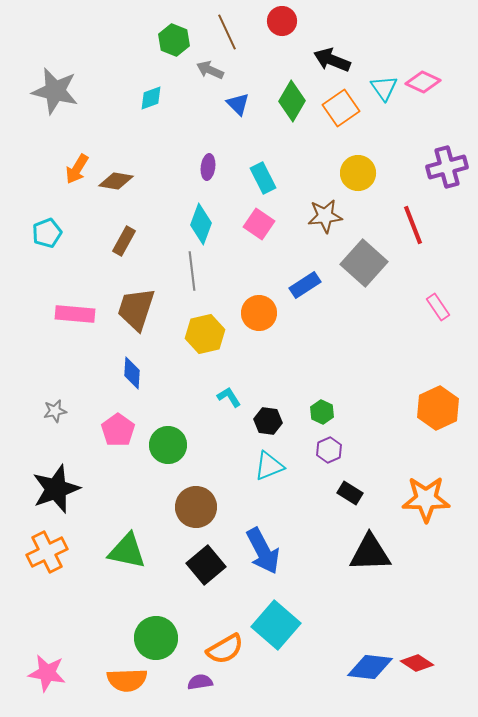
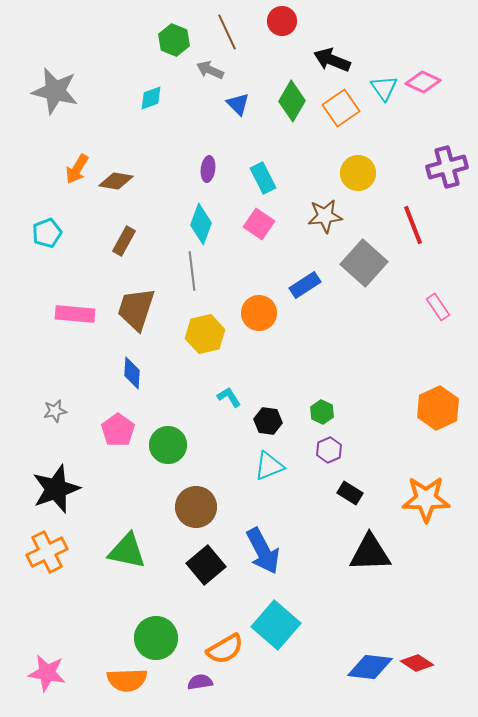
purple ellipse at (208, 167): moved 2 px down
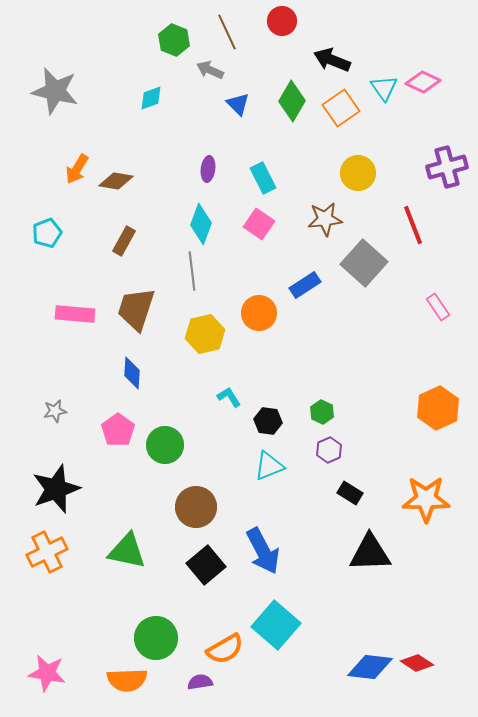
brown star at (325, 216): moved 3 px down
green circle at (168, 445): moved 3 px left
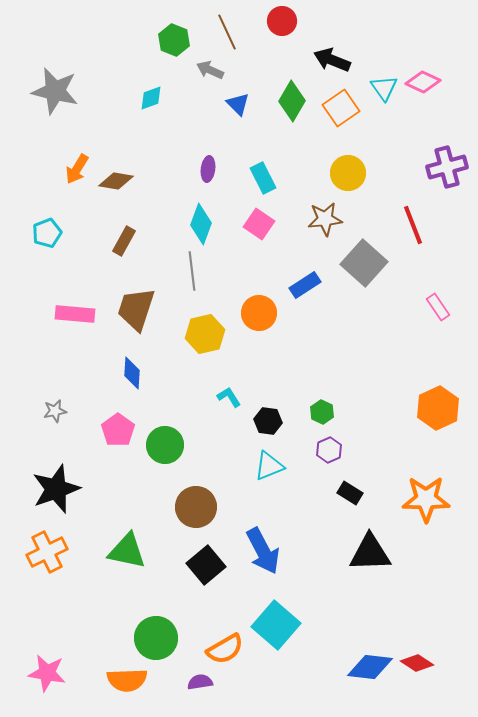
yellow circle at (358, 173): moved 10 px left
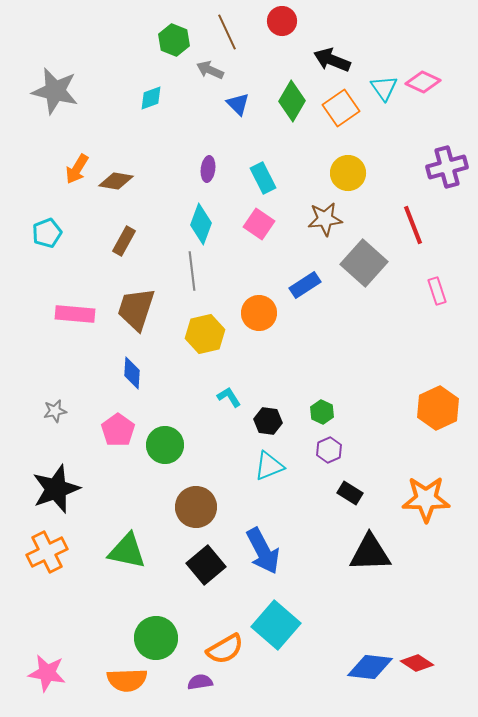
pink rectangle at (438, 307): moved 1 px left, 16 px up; rotated 16 degrees clockwise
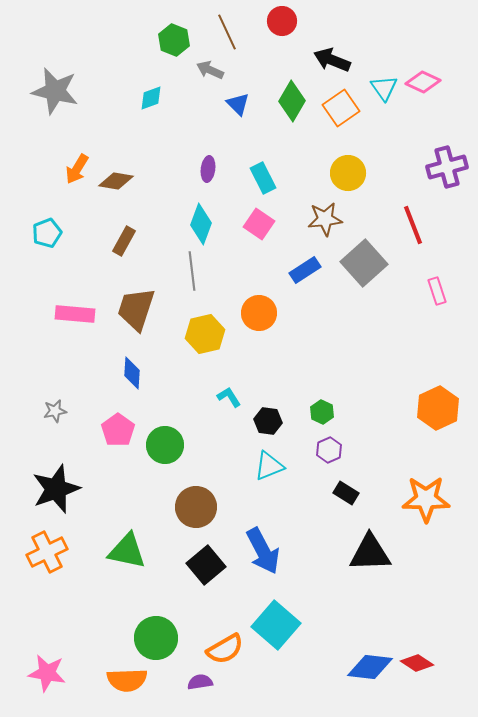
gray square at (364, 263): rotated 6 degrees clockwise
blue rectangle at (305, 285): moved 15 px up
black rectangle at (350, 493): moved 4 px left
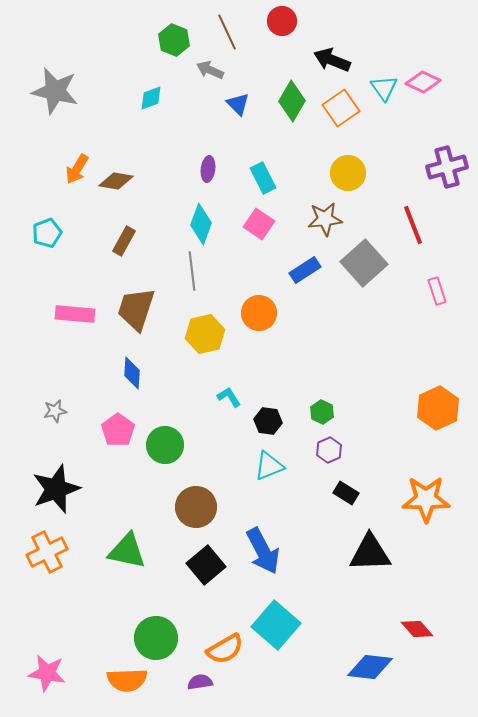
red diamond at (417, 663): moved 34 px up; rotated 16 degrees clockwise
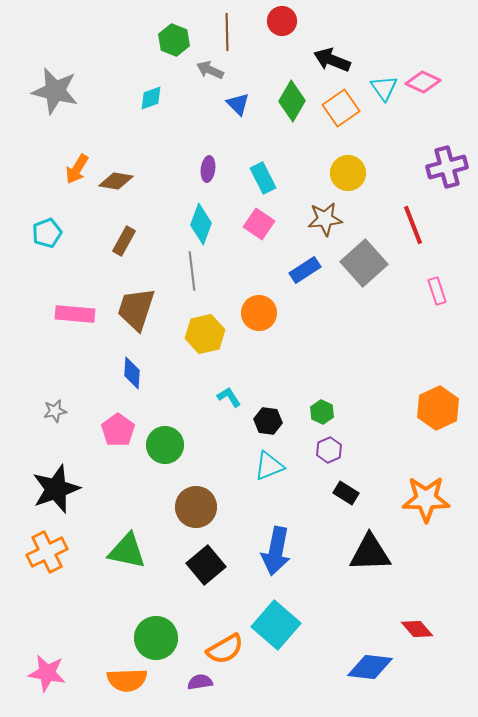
brown line at (227, 32): rotated 24 degrees clockwise
blue arrow at (263, 551): moved 13 px right; rotated 39 degrees clockwise
